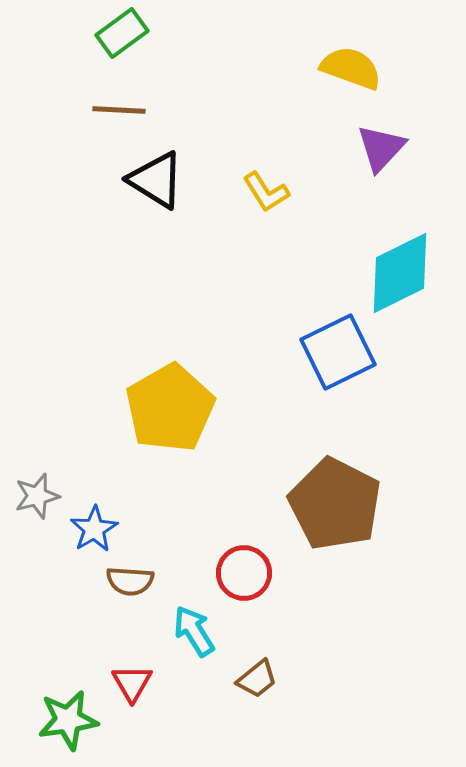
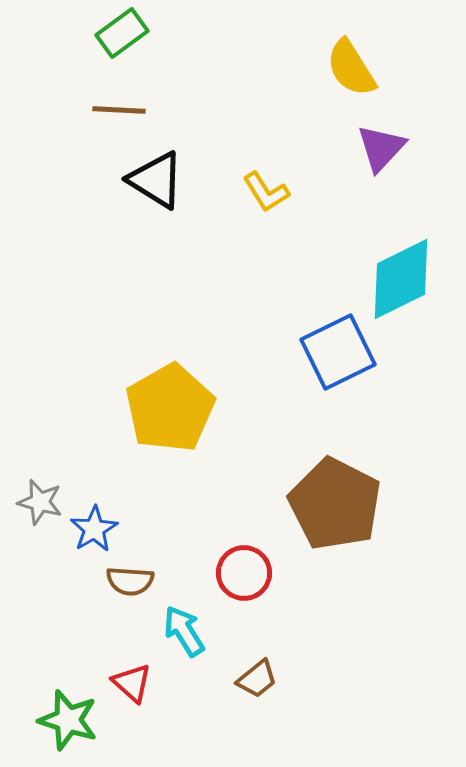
yellow semicircle: rotated 142 degrees counterclockwise
cyan diamond: moved 1 px right, 6 px down
gray star: moved 3 px right, 6 px down; rotated 30 degrees clockwise
cyan arrow: moved 10 px left
red triangle: rotated 18 degrees counterclockwise
green star: rotated 26 degrees clockwise
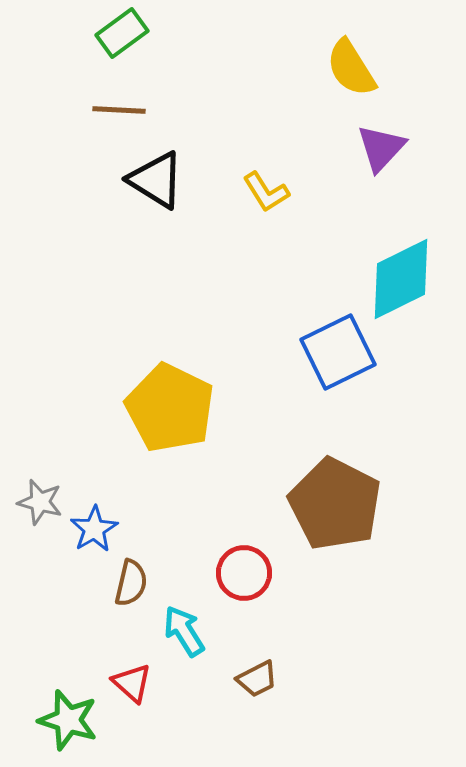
yellow pentagon: rotated 16 degrees counterclockwise
brown semicircle: moved 1 px right, 2 px down; rotated 81 degrees counterclockwise
brown trapezoid: rotated 12 degrees clockwise
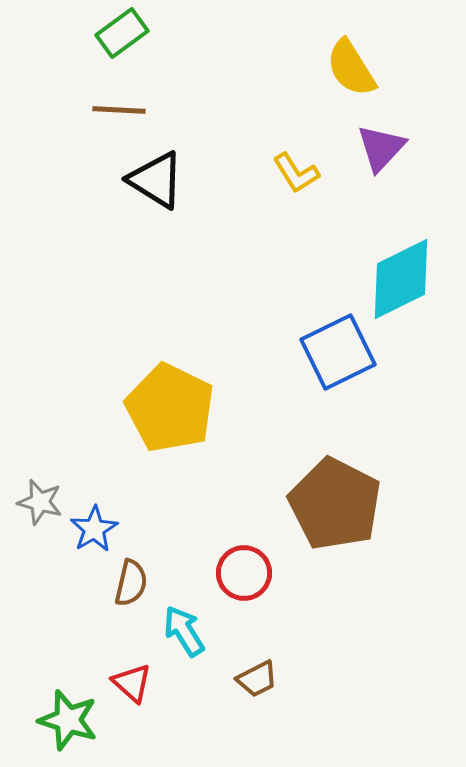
yellow L-shape: moved 30 px right, 19 px up
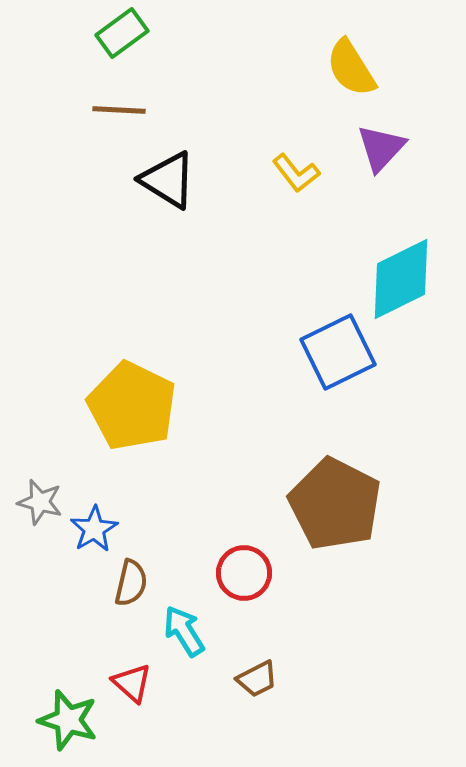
yellow L-shape: rotated 6 degrees counterclockwise
black triangle: moved 12 px right
yellow pentagon: moved 38 px left, 2 px up
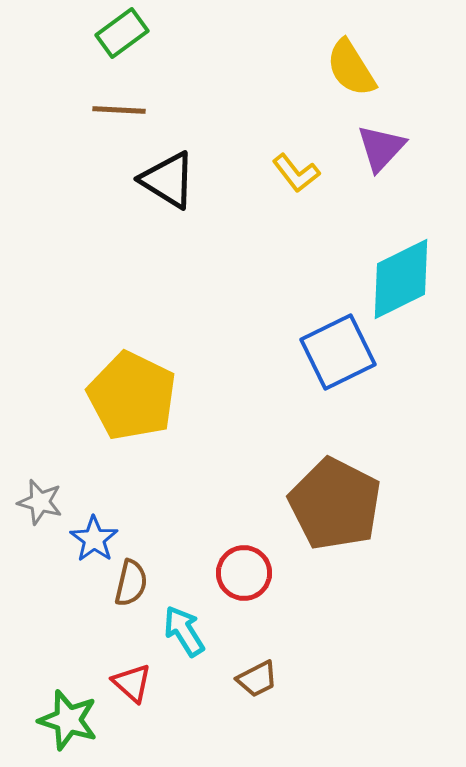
yellow pentagon: moved 10 px up
blue star: moved 10 px down; rotated 6 degrees counterclockwise
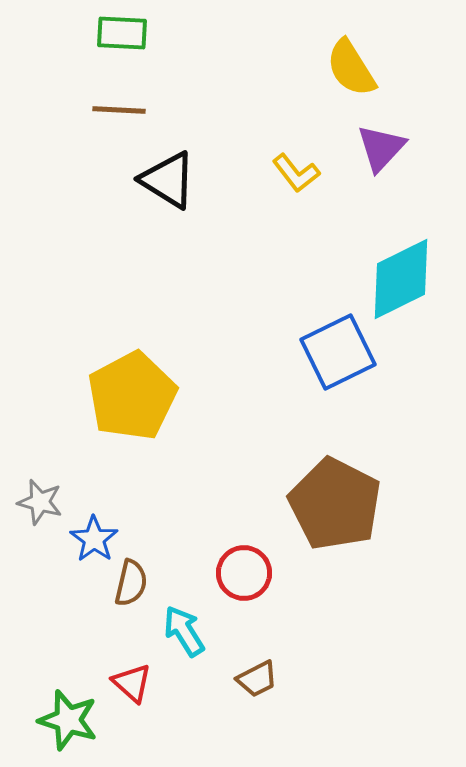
green rectangle: rotated 39 degrees clockwise
yellow pentagon: rotated 18 degrees clockwise
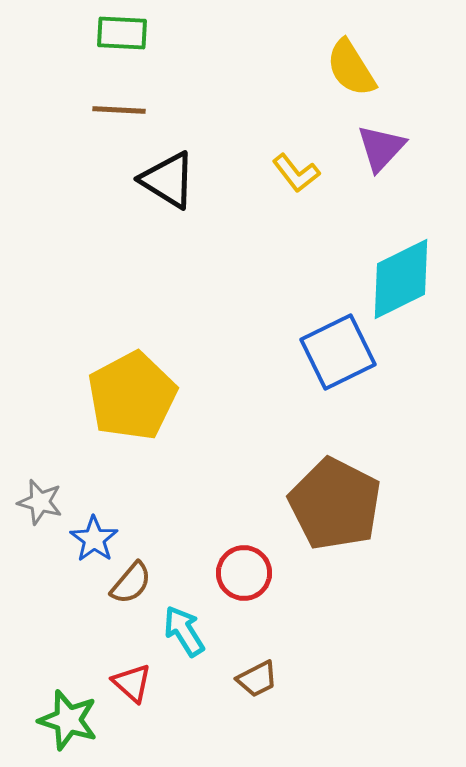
brown semicircle: rotated 27 degrees clockwise
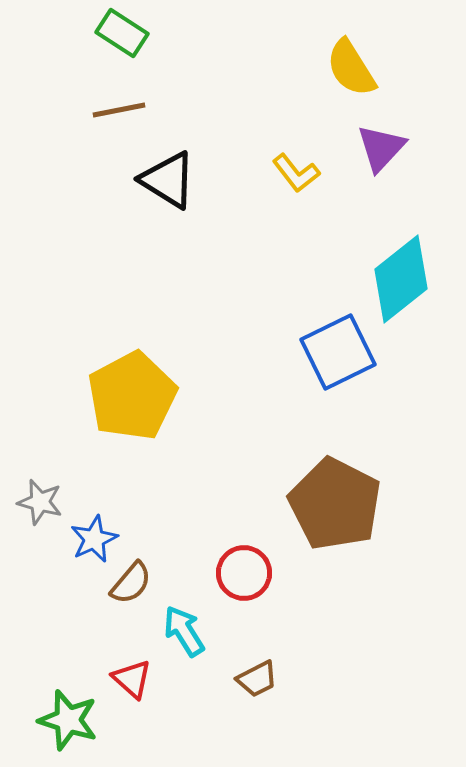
green rectangle: rotated 30 degrees clockwise
brown line: rotated 14 degrees counterclockwise
cyan diamond: rotated 12 degrees counterclockwise
blue star: rotated 12 degrees clockwise
red triangle: moved 4 px up
